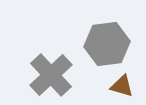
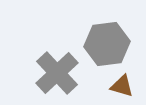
gray cross: moved 6 px right, 2 px up
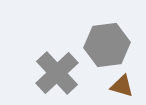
gray hexagon: moved 1 px down
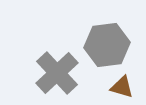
brown triangle: moved 1 px down
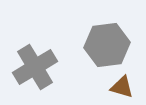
gray cross: moved 22 px left, 6 px up; rotated 12 degrees clockwise
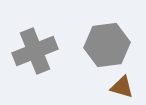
gray cross: moved 16 px up; rotated 9 degrees clockwise
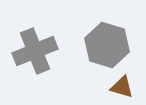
gray hexagon: rotated 24 degrees clockwise
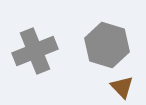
brown triangle: rotated 30 degrees clockwise
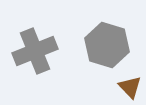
brown triangle: moved 8 px right
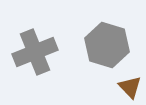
gray cross: moved 1 px down
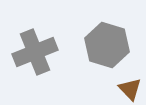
brown triangle: moved 2 px down
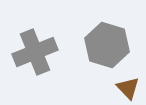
brown triangle: moved 2 px left, 1 px up
